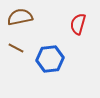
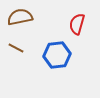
red semicircle: moved 1 px left
blue hexagon: moved 7 px right, 4 px up
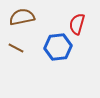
brown semicircle: moved 2 px right
blue hexagon: moved 1 px right, 8 px up
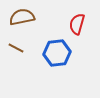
blue hexagon: moved 1 px left, 6 px down
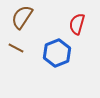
brown semicircle: rotated 45 degrees counterclockwise
blue hexagon: rotated 16 degrees counterclockwise
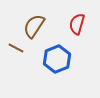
brown semicircle: moved 12 px right, 9 px down
blue hexagon: moved 6 px down
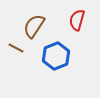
red semicircle: moved 4 px up
blue hexagon: moved 1 px left, 3 px up
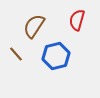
brown line: moved 6 px down; rotated 21 degrees clockwise
blue hexagon: rotated 8 degrees clockwise
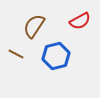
red semicircle: moved 3 px right, 1 px down; rotated 135 degrees counterclockwise
brown line: rotated 21 degrees counterclockwise
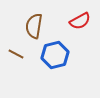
brown semicircle: rotated 25 degrees counterclockwise
blue hexagon: moved 1 px left, 1 px up
